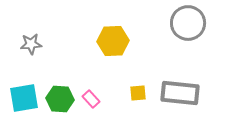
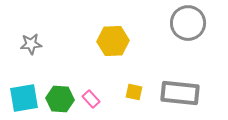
yellow square: moved 4 px left, 1 px up; rotated 18 degrees clockwise
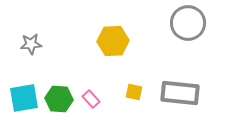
green hexagon: moved 1 px left
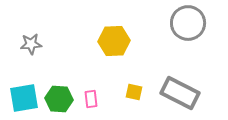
yellow hexagon: moved 1 px right
gray rectangle: rotated 21 degrees clockwise
pink rectangle: rotated 36 degrees clockwise
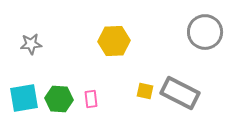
gray circle: moved 17 px right, 9 px down
yellow square: moved 11 px right, 1 px up
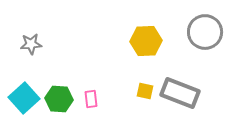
yellow hexagon: moved 32 px right
gray rectangle: rotated 6 degrees counterclockwise
cyan square: rotated 32 degrees counterclockwise
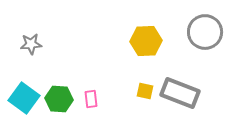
cyan square: rotated 12 degrees counterclockwise
